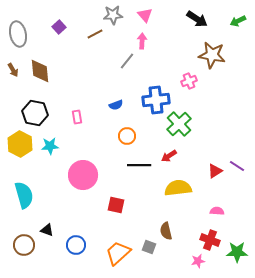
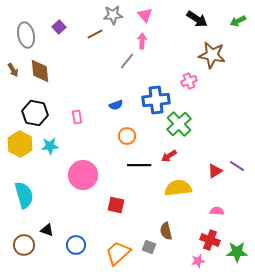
gray ellipse: moved 8 px right, 1 px down
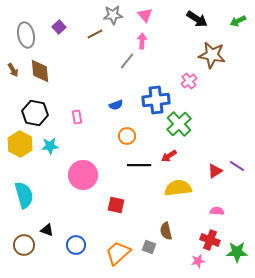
pink cross: rotated 14 degrees counterclockwise
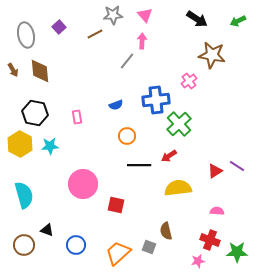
pink circle: moved 9 px down
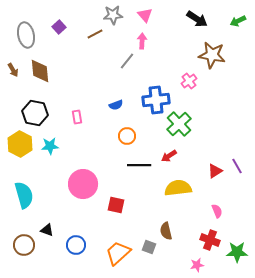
purple line: rotated 28 degrees clockwise
pink semicircle: rotated 64 degrees clockwise
pink star: moved 1 px left, 4 px down
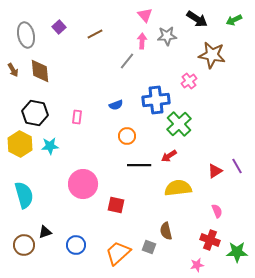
gray star: moved 54 px right, 21 px down
green arrow: moved 4 px left, 1 px up
pink rectangle: rotated 16 degrees clockwise
black triangle: moved 2 px left, 2 px down; rotated 40 degrees counterclockwise
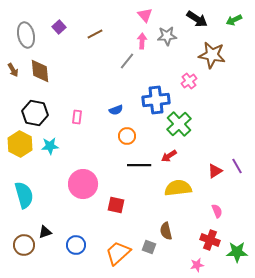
blue semicircle: moved 5 px down
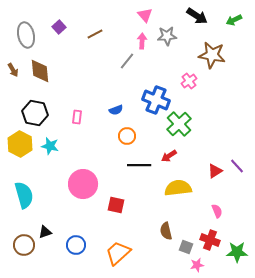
black arrow: moved 3 px up
blue cross: rotated 28 degrees clockwise
cyan star: rotated 18 degrees clockwise
purple line: rotated 14 degrees counterclockwise
gray square: moved 37 px right
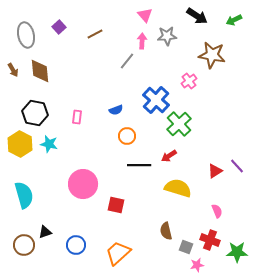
blue cross: rotated 20 degrees clockwise
cyan star: moved 1 px left, 2 px up
yellow semicircle: rotated 24 degrees clockwise
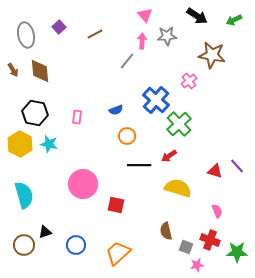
red triangle: rotated 49 degrees clockwise
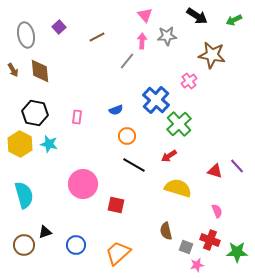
brown line: moved 2 px right, 3 px down
black line: moved 5 px left; rotated 30 degrees clockwise
